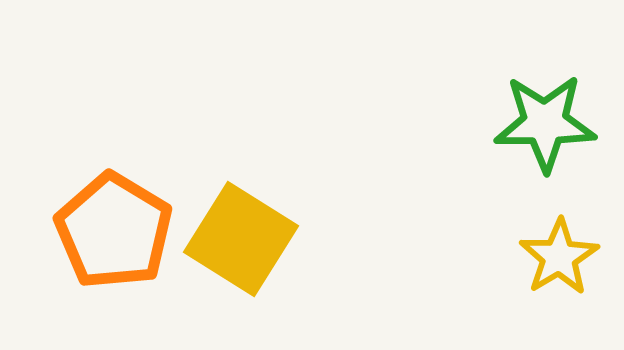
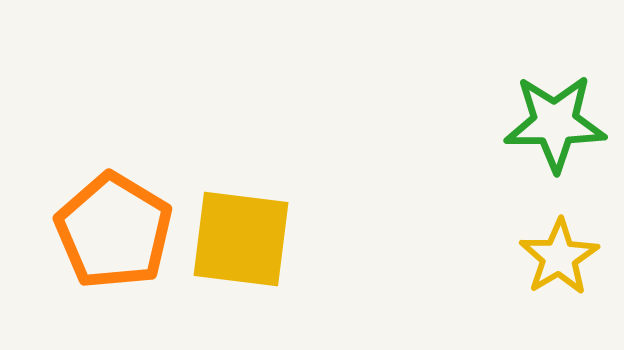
green star: moved 10 px right
yellow square: rotated 25 degrees counterclockwise
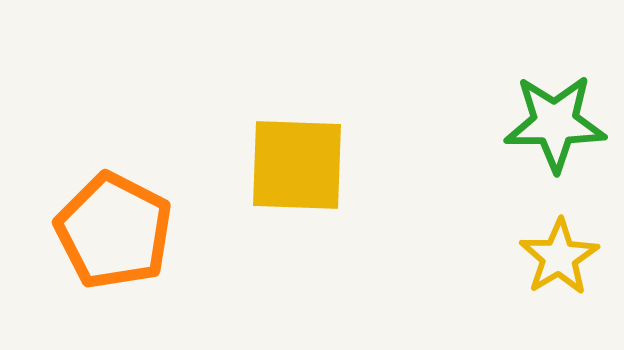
orange pentagon: rotated 4 degrees counterclockwise
yellow square: moved 56 px right, 74 px up; rotated 5 degrees counterclockwise
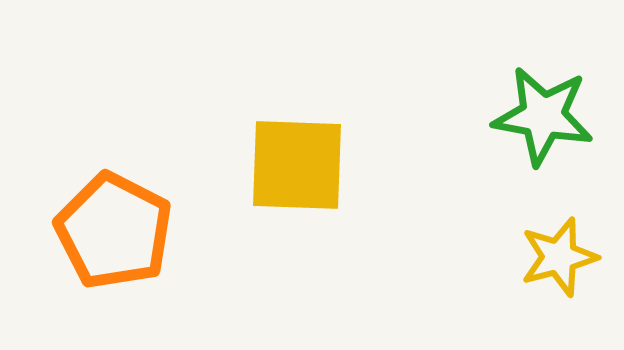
green star: moved 12 px left, 7 px up; rotated 10 degrees clockwise
yellow star: rotated 16 degrees clockwise
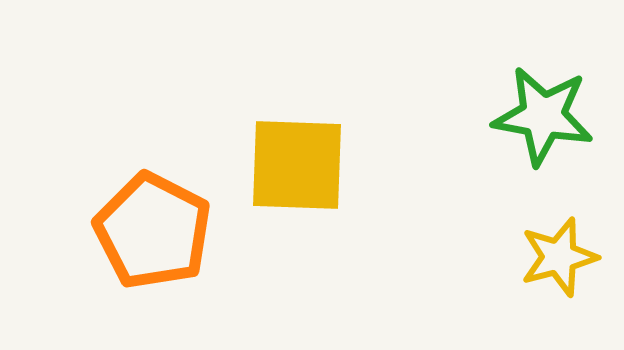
orange pentagon: moved 39 px right
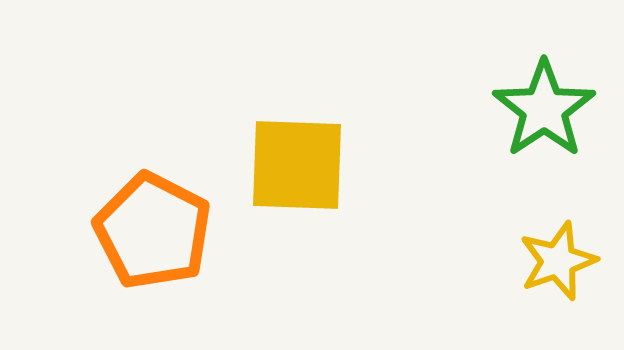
green star: moved 1 px right, 7 px up; rotated 28 degrees clockwise
yellow star: moved 1 px left, 4 px down; rotated 4 degrees counterclockwise
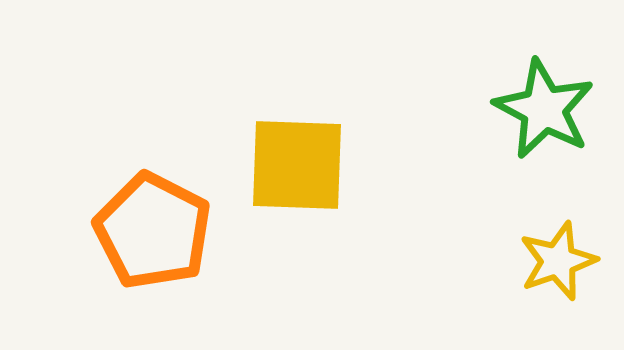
green star: rotated 10 degrees counterclockwise
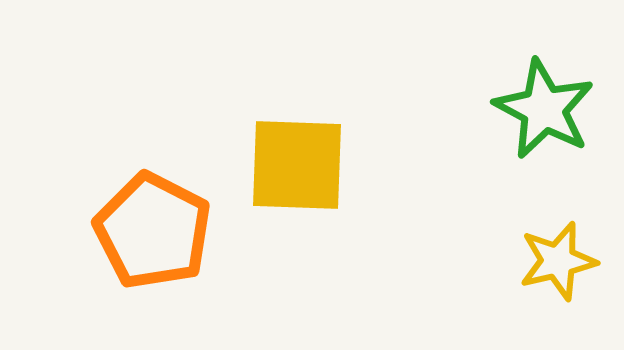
yellow star: rotated 6 degrees clockwise
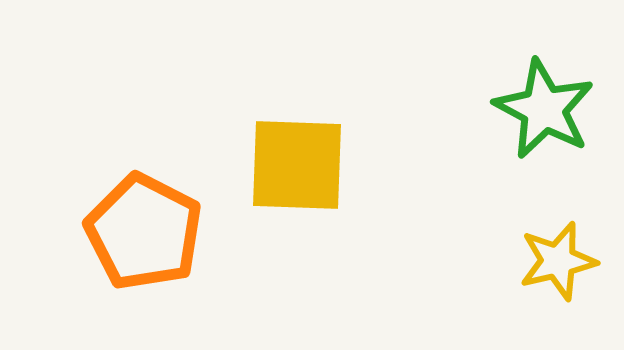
orange pentagon: moved 9 px left, 1 px down
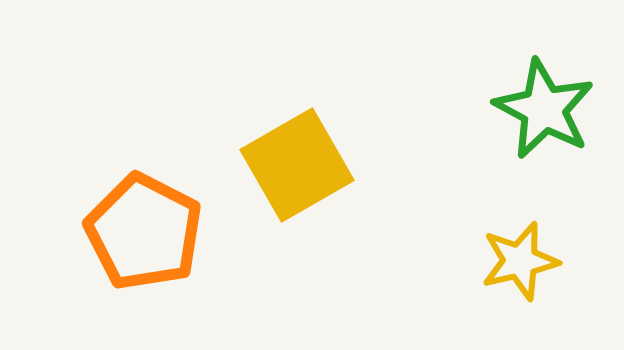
yellow square: rotated 32 degrees counterclockwise
yellow star: moved 38 px left
